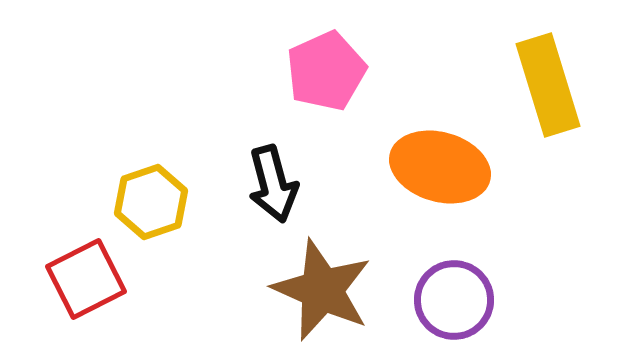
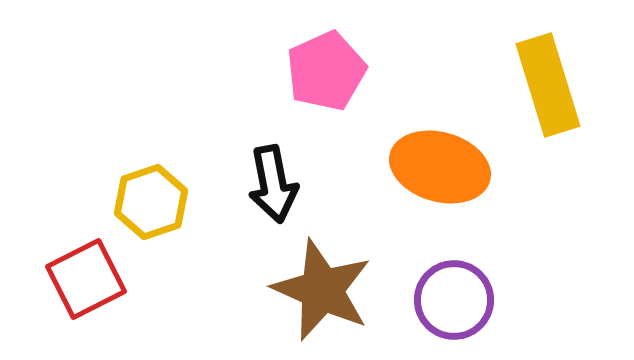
black arrow: rotated 4 degrees clockwise
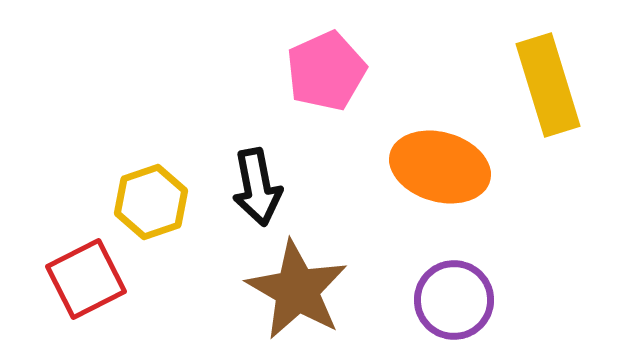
black arrow: moved 16 px left, 3 px down
brown star: moved 25 px left; rotated 6 degrees clockwise
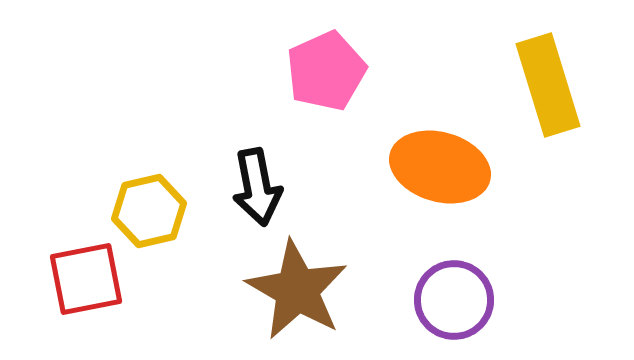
yellow hexagon: moved 2 px left, 9 px down; rotated 6 degrees clockwise
red square: rotated 16 degrees clockwise
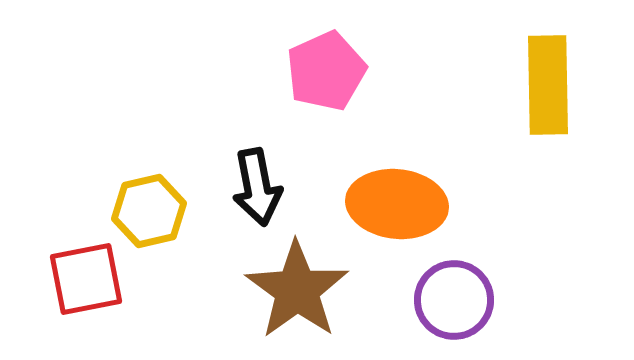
yellow rectangle: rotated 16 degrees clockwise
orange ellipse: moved 43 px left, 37 px down; rotated 10 degrees counterclockwise
brown star: rotated 6 degrees clockwise
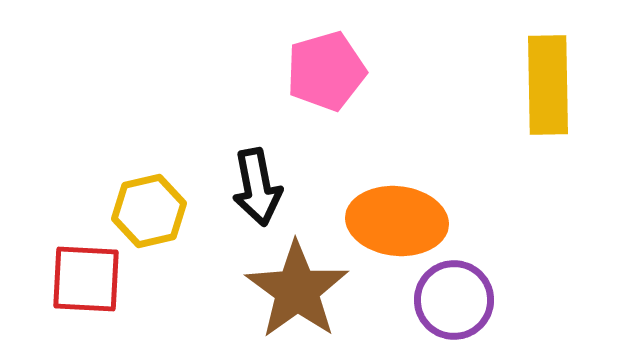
pink pentagon: rotated 8 degrees clockwise
orange ellipse: moved 17 px down
red square: rotated 14 degrees clockwise
